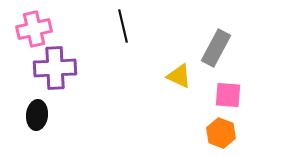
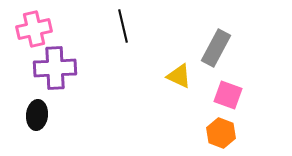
pink square: rotated 16 degrees clockwise
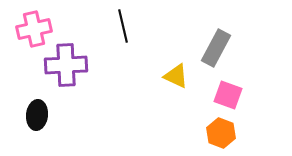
purple cross: moved 11 px right, 3 px up
yellow triangle: moved 3 px left
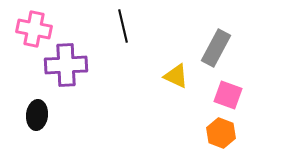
pink cross: rotated 24 degrees clockwise
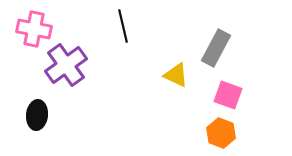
purple cross: rotated 33 degrees counterclockwise
yellow triangle: moved 1 px up
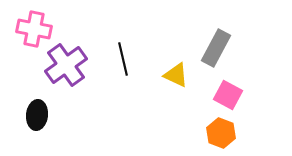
black line: moved 33 px down
pink square: rotated 8 degrees clockwise
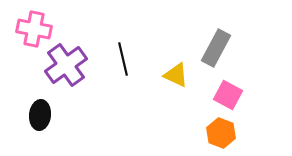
black ellipse: moved 3 px right
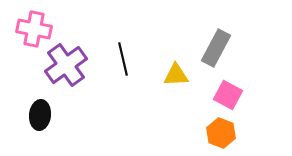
yellow triangle: rotated 28 degrees counterclockwise
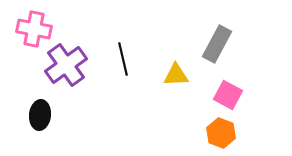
gray rectangle: moved 1 px right, 4 px up
